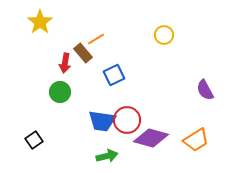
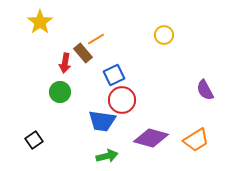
red circle: moved 5 px left, 20 px up
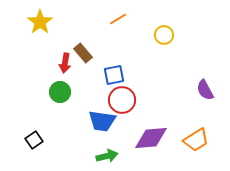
orange line: moved 22 px right, 20 px up
blue square: rotated 15 degrees clockwise
purple diamond: rotated 20 degrees counterclockwise
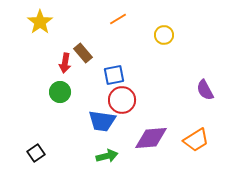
black square: moved 2 px right, 13 px down
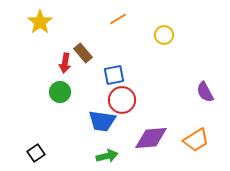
purple semicircle: moved 2 px down
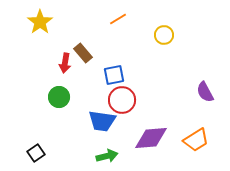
green circle: moved 1 px left, 5 px down
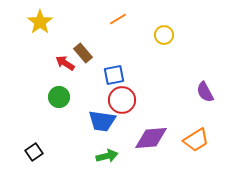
red arrow: rotated 114 degrees clockwise
black square: moved 2 px left, 1 px up
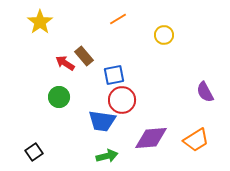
brown rectangle: moved 1 px right, 3 px down
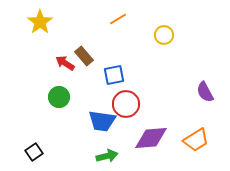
red circle: moved 4 px right, 4 px down
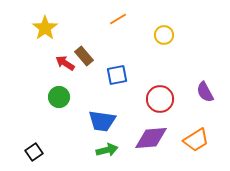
yellow star: moved 5 px right, 6 px down
blue square: moved 3 px right
red circle: moved 34 px right, 5 px up
green arrow: moved 6 px up
